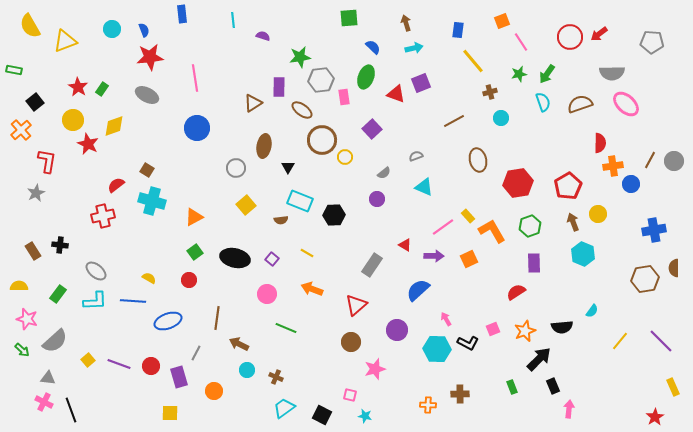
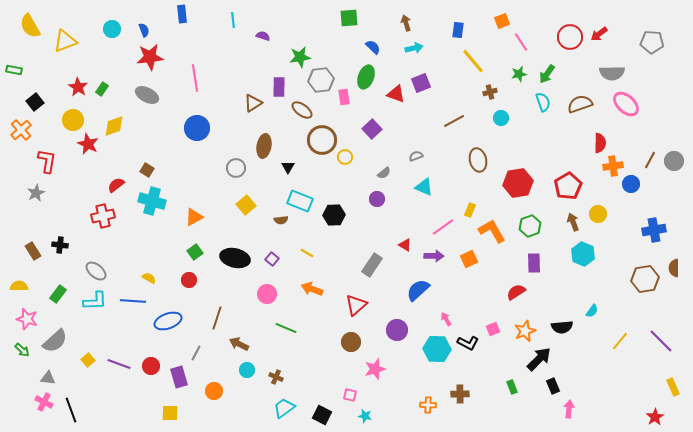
yellow rectangle at (468, 216): moved 2 px right, 6 px up; rotated 64 degrees clockwise
brown line at (217, 318): rotated 10 degrees clockwise
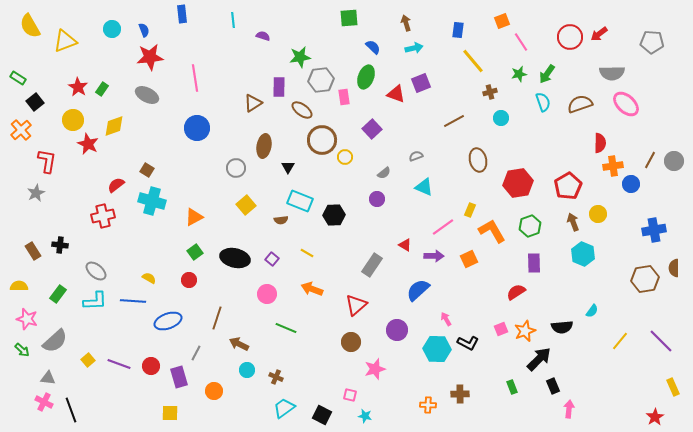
green rectangle at (14, 70): moved 4 px right, 8 px down; rotated 21 degrees clockwise
pink square at (493, 329): moved 8 px right
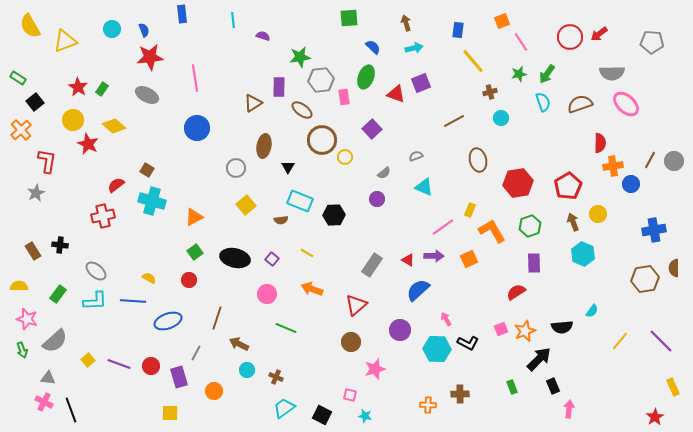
yellow diamond at (114, 126): rotated 60 degrees clockwise
red triangle at (405, 245): moved 3 px right, 15 px down
purple circle at (397, 330): moved 3 px right
green arrow at (22, 350): rotated 28 degrees clockwise
